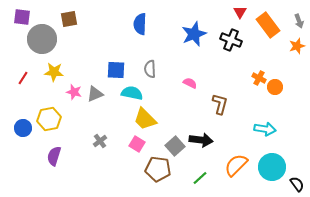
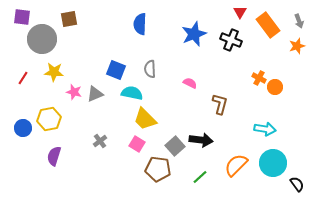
blue square: rotated 18 degrees clockwise
cyan circle: moved 1 px right, 4 px up
green line: moved 1 px up
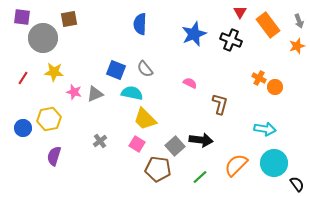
gray circle: moved 1 px right, 1 px up
gray semicircle: moved 5 px left; rotated 36 degrees counterclockwise
cyan circle: moved 1 px right
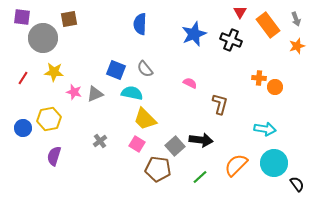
gray arrow: moved 3 px left, 2 px up
orange cross: rotated 24 degrees counterclockwise
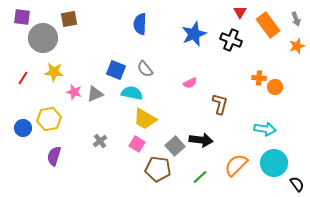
pink semicircle: rotated 128 degrees clockwise
yellow trapezoid: rotated 15 degrees counterclockwise
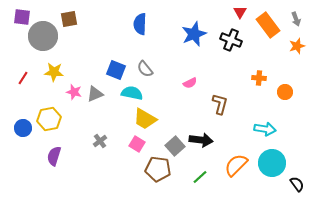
gray circle: moved 2 px up
orange circle: moved 10 px right, 5 px down
cyan circle: moved 2 px left
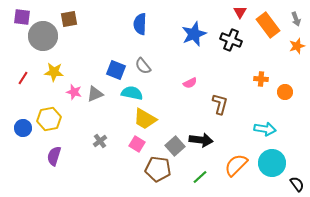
gray semicircle: moved 2 px left, 3 px up
orange cross: moved 2 px right, 1 px down
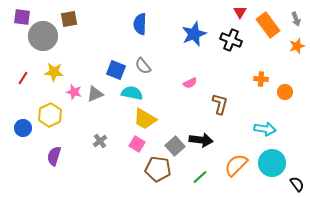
yellow hexagon: moved 1 px right, 4 px up; rotated 15 degrees counterclockwise
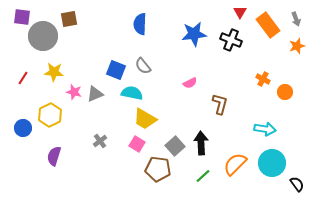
blue star: rotated 15 degrees clockwise
orange cross: moved 2 px right; rotated 24 degrees clockwise
black arrow: moved 3 px down; rotated 100 degrees counterclockwise
orange semicircle: moved 1 px left, 1 px up
green line: moved 3 px right, 1 px up
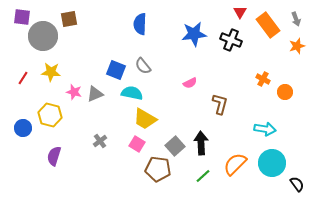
yellow star: moved 3 px left
yellow hexagon: rotated 20 degrees counterclockwise
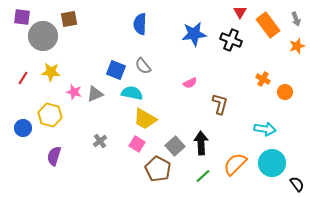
brown pentagon: rotated 20 degrees clockwise
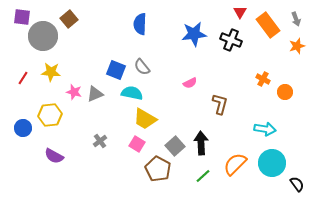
brown square: rotated 30 degrees counterclockwise
gray semicircle: moved 1 px left, 1 px down
yellow hexagon: rotated 20 degrees counterclockwise
purple semicircle: rotated 78 degrees counterclockwise
